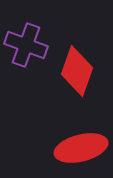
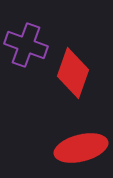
red diamond: moved 4 px left, 2 px down
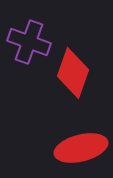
purple cross: moved 3 px right, 3 px up
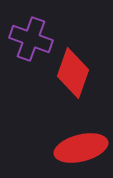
purple cross: moved 2 px right, 3 px up
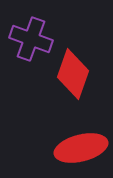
red diamond: moved 1 px down
